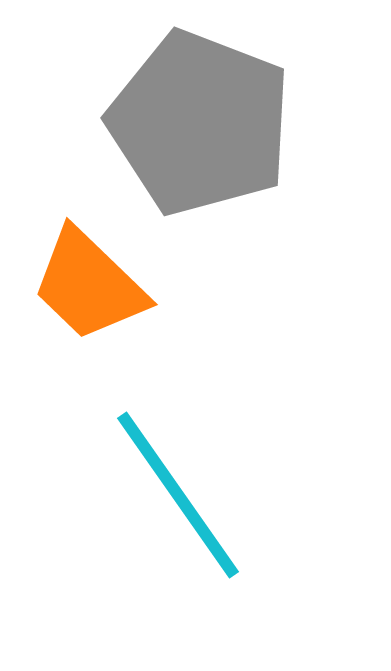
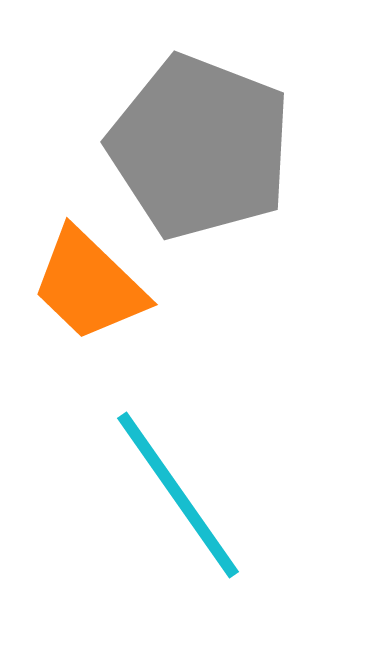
gray pentagon: moved 24 px down
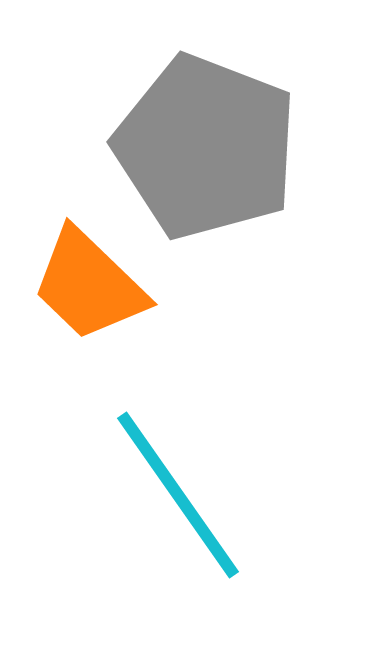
gray pentagon: moved 6 px right
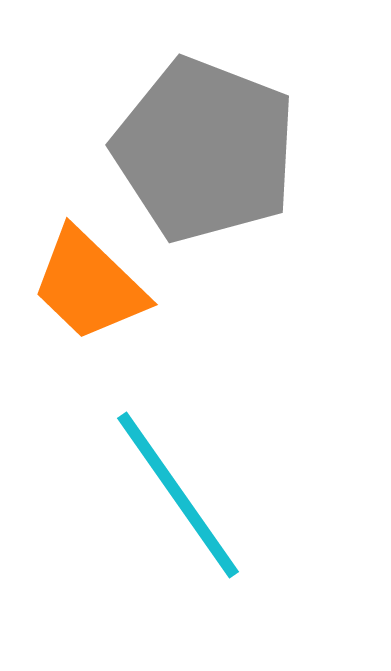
gray pentagon: moved 1 px left, 3 px down
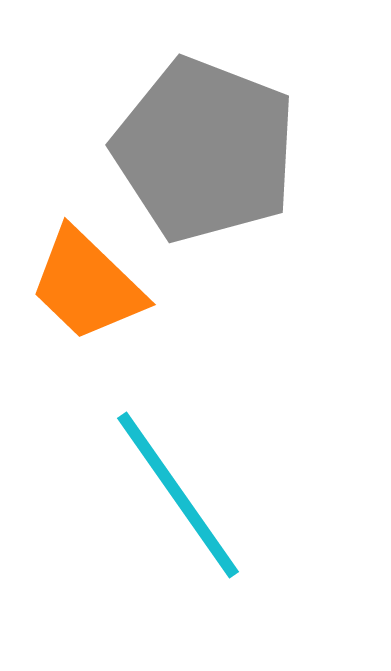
orange trapezoid: moved 2 px left
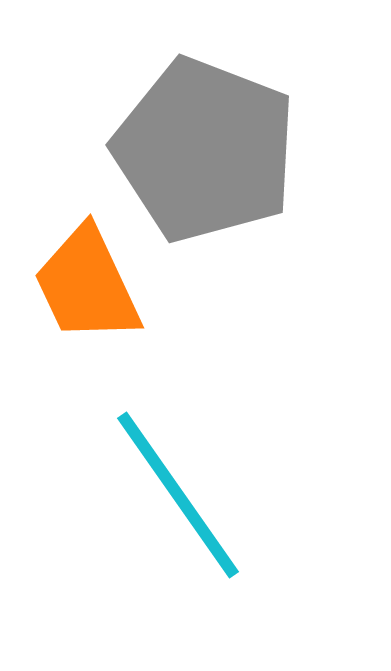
orange trapezoid: rotated 21 degrees clockwise
